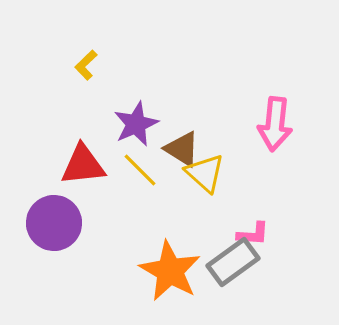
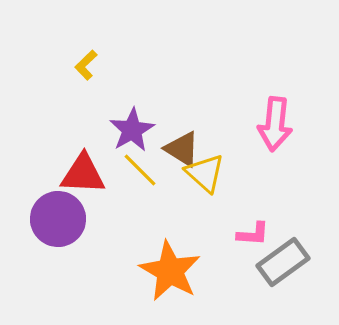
purple star: moved 4 px left, 6 px down; rotated 6 degrees counterclockwise
red triangle: moved 9 px down; rotated 9 degrees clockwise
purple circle: moved 4 px right, 4 px up
gray rectangle: moved 50 px right
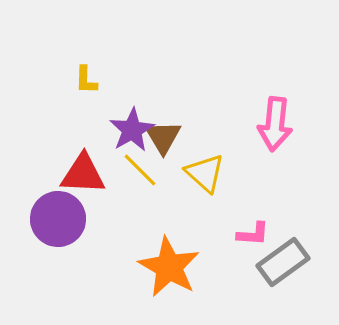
yellow L-shape: moved 15 px down; rotated 44 degrees counterclockwise
brown triangle: moved 19 px left, 12 px up; rotated 27 degrees clockwise
orange star: moved 1 px left, 4 px up
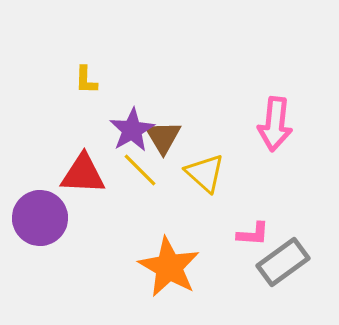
purple circle: moved 18 px left, 1 px up
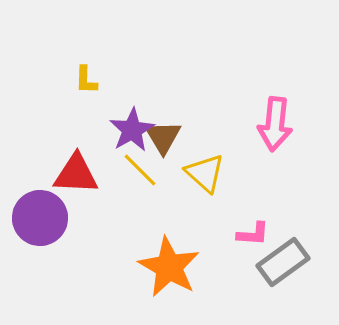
red triangle: moved 7 px left
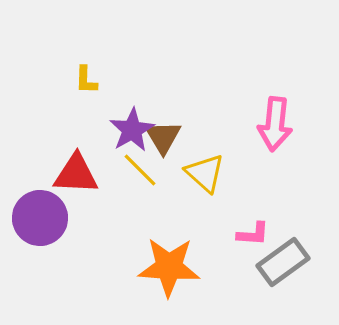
orange star: rotated 26 degrees counterclockwise
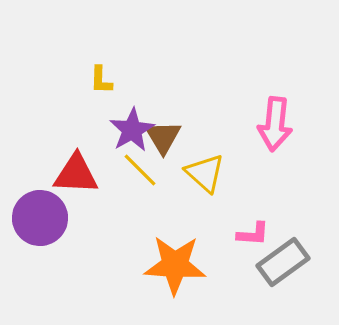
yellow L-shape: moved 15 px right
orange star: moved 6 px right, 2 px up
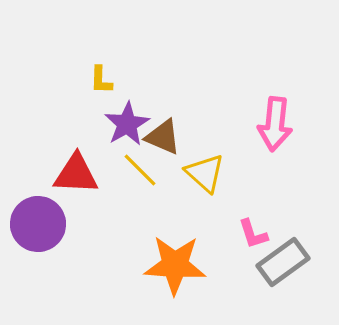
purple star: moved 5 px left, 6 px up
brown triangle: rotated 36 degrees counterclockwise
purple circle: moved 2 px left, 6 px down
pink L-shape: rotated 68 degrees clockwise
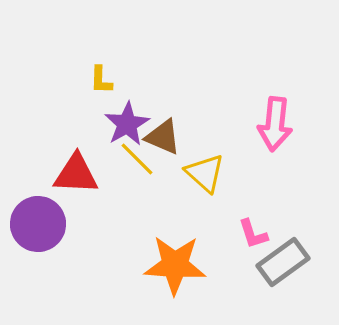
yellow line: moved 3 px left, 11 px up
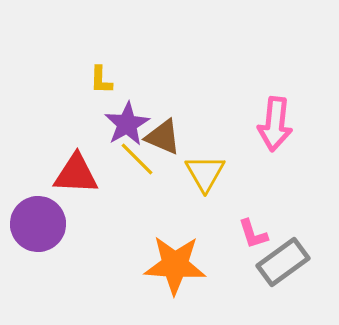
yellow triangle: rotated 18 degrees clockwise
